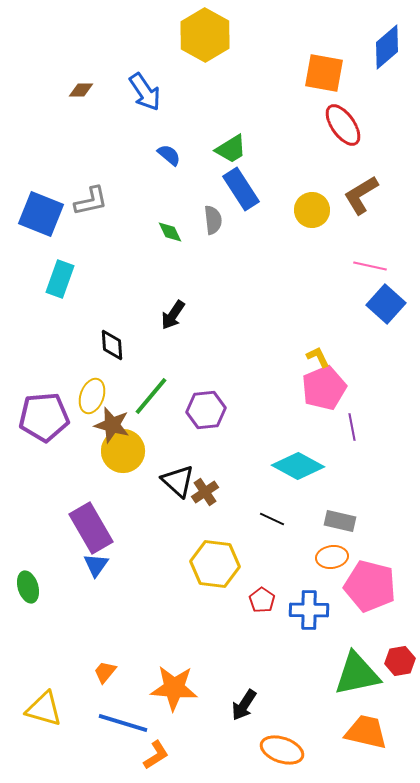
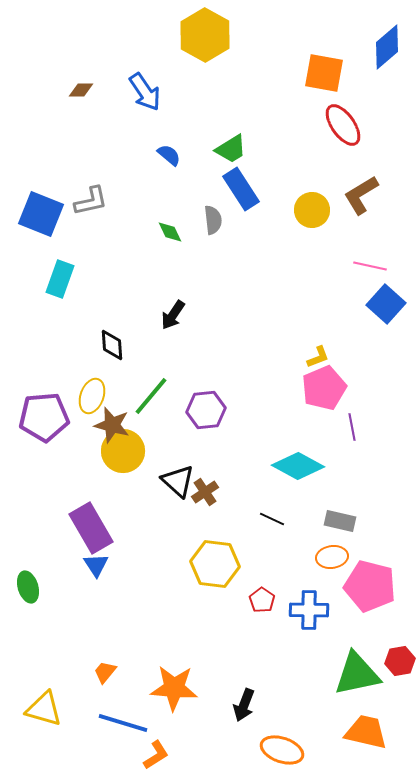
yellow L-shape at (318, 357): rotated 95 degrees clockwise
blue triangle at (96, 565): rotated 8 degrees counterclockwise
black arrow at (244, 705): rotated 12 degrees counterclockwise
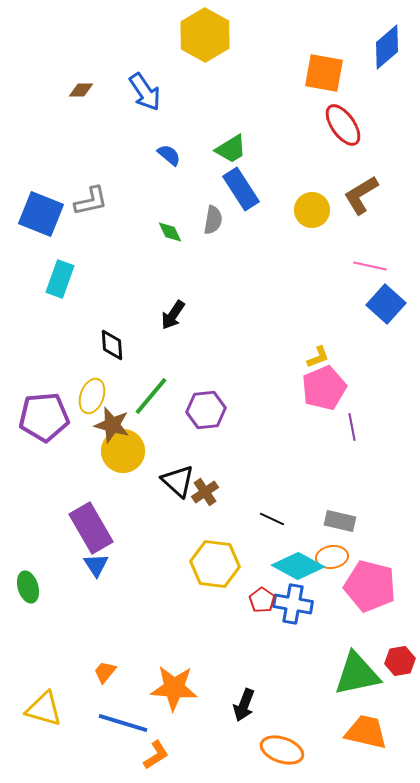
gray semicircle at (213, 220): rotated 16 degrees clockwise
cyan diamond at (298, 466): moved 100 px down
blue cross at (309, 610): moved 16 px left, 6 px up; rotated 9 degrees clockwise
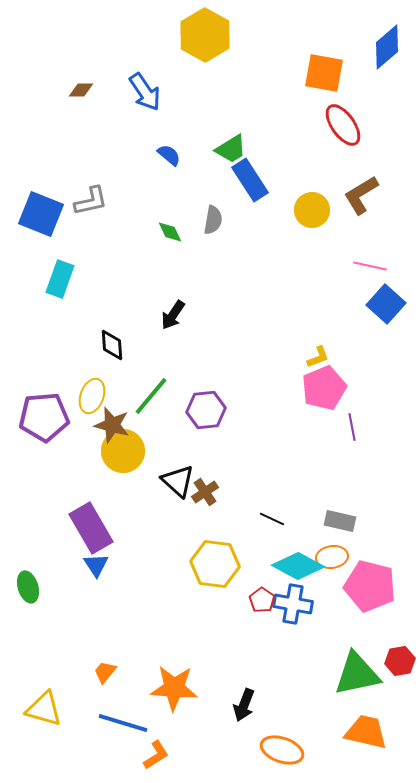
blue rectangle at (241, 189): moved 9 px right, 9 px up
